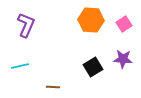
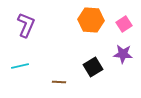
purple star: moved 5 px up
brown line: moved 6 px right, 5 px up
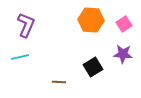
cyan line: moved 9 px up
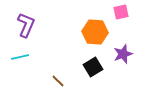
orange hexagon: moved 4 px right, 12 px down
pink square: moved 3 px left, 12 px up; rotated 21 degrees clockwise
purple star: rotated 24 degrees counterclockwise
brown line: moved 1 px left, 1 px up; rotated 40 degrees clockwise
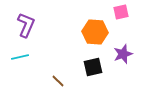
black square: rotated 18 degrees clockwise
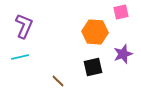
purple L-shape: moved 2 px left, 1 px down
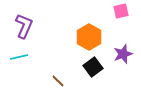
pink square: moved 1 px up
orange hexagon: moved 6 px left, 5 px down; rotated 25 degrees clockwise
cyan line: moved 1 px left
black square: rotated 24 degrees counterclockwise
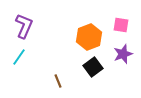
pink square: moved 14 px down; rotated 21 degrees clockwise
orange hexagon: rotated 10 degrees clockwise
cyan line: rotated 42 degrees counterclockwise
brown line: rotated 24 degrees clockwise
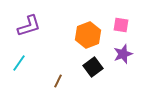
purple L-shape: moved 5 px right; rotated 50 degrees clockwise
orange hexagon: moved 1 px left, 2 px up
cyan line: moved 6 px down
brown line: rotated 48 degrees clockwise
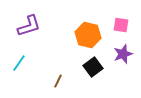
orange hexagon: rotated 25 degrees counterclockwise
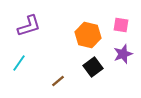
brown line: rotated 24 degrees clockwise
